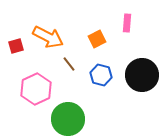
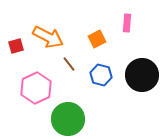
pink hexagon: moved 1 px up
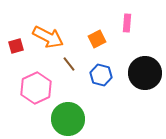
black circle: moved 3 px right, 2 px up
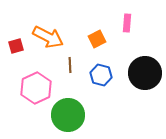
brown line: moved 1 px right, 1 px down; rotated 35 degrees clockwise
green circle: moved 4 px up
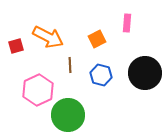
pink hexagon: moved 2 px right, 2 px down
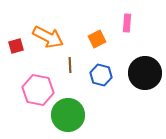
pink hexagon: rotated 24 degrees counterclockwise
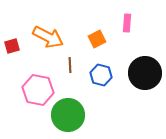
red square: moved 4 px left
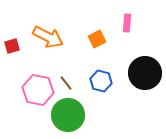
brown line: moved 4 px left, 18 px down; rotated 35 degrees counterclockwise
blue hexagon: moved 6 px down
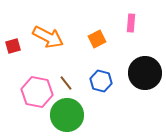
pink rectangle: moved 4 px right
red square: moved 1 px right
pink hexagon: moved 1 px left, 2 px down
green circle: moved 1 px left
